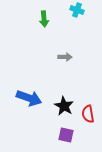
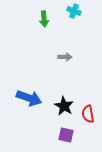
cyan cross: moved 3 px left, 1 px down
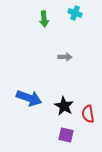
cyan cross: moved 1 px right, 2 px down
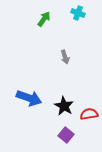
cyan cross: moved 3 px right
green arrow: rotated 140 degrees counterclockwise
gray arrow: rotated 72 degrees clockwise
red semicircle: moved 1 px right; rotated 90 degrees clockwise
purple square: rotated 28 degrees clockwise
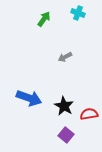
gray arrow: rotated 80 degrees clockwise
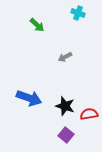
green arrow: moved 7 px left, 6 px down; rotated 98 degrees clockwise
black star: moved 1 px right; rotated 12 degrees counterclockwise
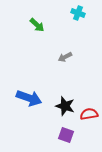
purple square: rotated 21 degrees counterclockwise
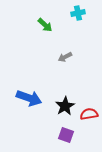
cyan cross: rotated 32 degrees counterclockwise
green arrow: moved 8 px right
black star: rotated 24 degrees clockwise
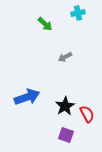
green arrow: moved 1 px up
blue arrow: moved 2 px left, 1 px up; rotated 40 degrees counterclockwise
red semicircle: moved 2 px left; rotated 72 degrees clockwise
